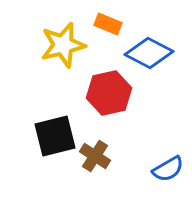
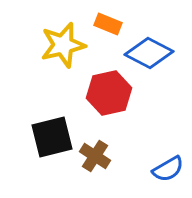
black square: moved 3 px left, 1 px down
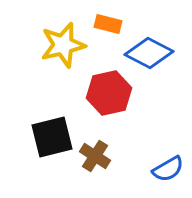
orange rectangle: rotated 8 degrees counterclockwise
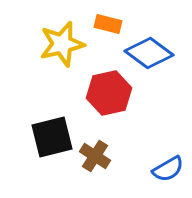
yellow star: moved 1 px left, 1 px up
blue diamond: rotated 9 degrees clockwise
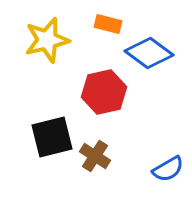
yellow star: moved 15 px left, 4 px up
red hexagon: moved 5 px left, 1 px up
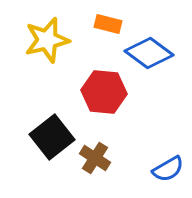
red hexagon: rotated 18 degrees clockwise
black square: rotated 24 degrees counterclockwise
brown cross: moved 2 px down
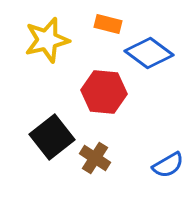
blue semicircle: moved 4 px up
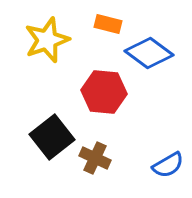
yellow star: rotated 6 degrees counterclockwise
brown cross: rotated 8 degrees counterclockwise
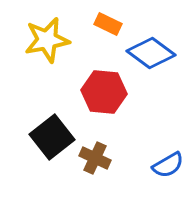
orange rectangle: rotated 12 degrees clockwise
yellow star: rotated 9 degrees clockwise
blue diamond: moved 2 px right
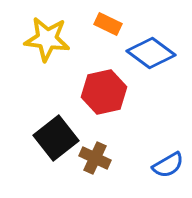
yellow star: moved 1 px up; rotated 18 degrees clockwise
red hexagon: rotated 18 degrees counterclockwise
black square: moved 4 px right, 1 px down
